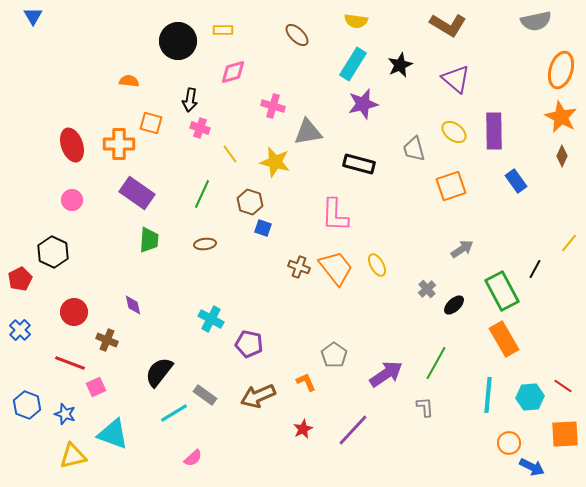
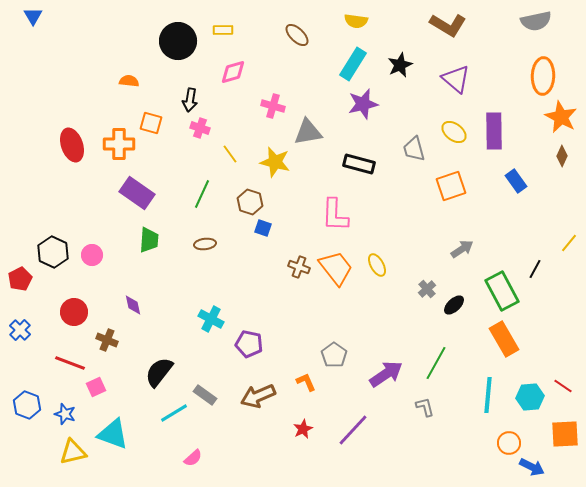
orange ellipse at (561, 70): moved 18 px left, 6 px down; rotated 15 degrees counterclockwise
pink circle at (72, 200): moved 20 px right, 55 px down
gray L-shape at (425, 407): rotated 10 degrees counterclockwise
yellow triangle at (73, 456): moved 4 px up
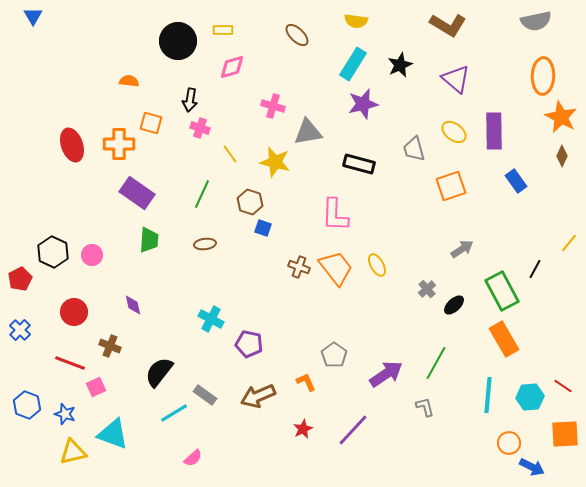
pink diamond at (233, 72): moved 1 px left, 5 px up
brown cross at (107, 340): moved 3 px right, 6 px down
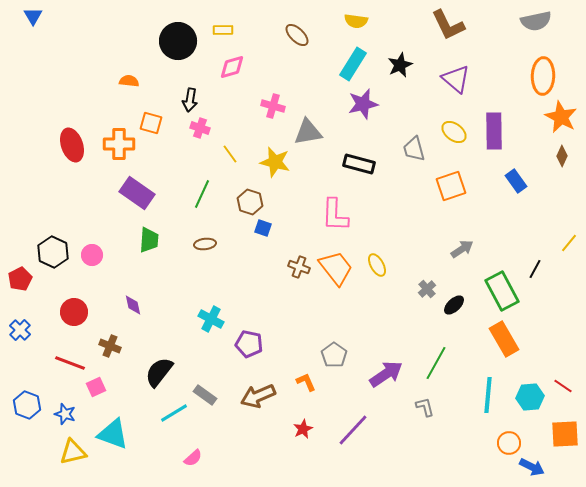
brown L-shape at (448, 25): rotated 33 degrees clockwise
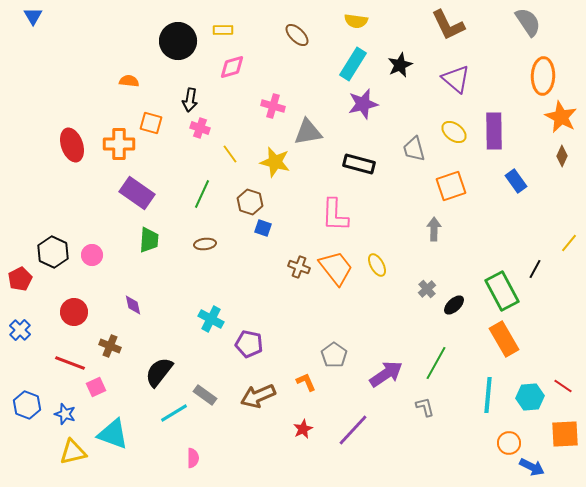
gray semicircle at (536, 21): moved 8 px left, 1 px down; rotated 112 degrees counterclockwise
gray arrow at (462, 249): moved 28 px left, 20 px up; rotated 55 degrees counterclockwise
pink semicircle at (193, 458): rotated 48 degrees counterclockwise
